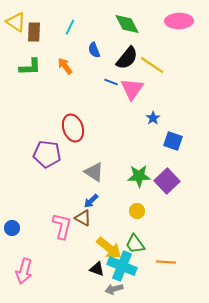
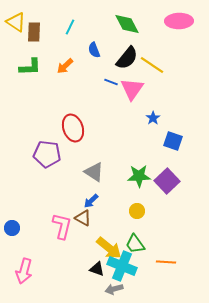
orange arrow: rotated 96 degrees counterclockwise
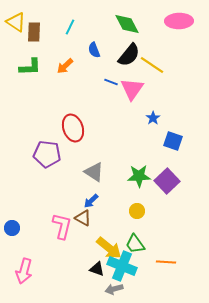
black semicircle: moved 2 px right, 3 px up
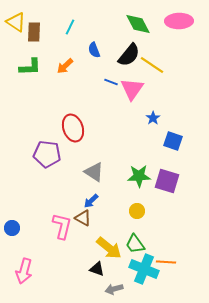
green diamond: moved 11 px right
purple square: rotated 30 degrees counterclockwise
cyan cross: moved 22 px right, 3 px down
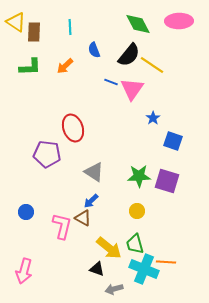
cyan line: rotated 28 degrees counterclockwise
blue circle: moved 14 px right, 16 px up
green trapezoid: rotated 20 degrees clockwise
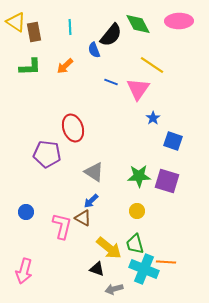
brown rectangle: rotated 12 degrees counterclockwise
black semicircle: moved 18 px left, 20 px up
pink triangle: moved 6 px right
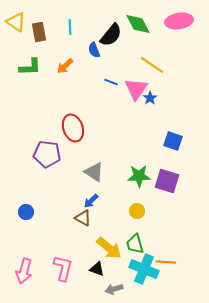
pink ellipse: rotated 8 degrees counterclockwise
brown rectangle: moved 5 px right
pink triangle: moved 2 px left
blue star: moved 3 px left, 20 px up
pink L-shape: moved 1 px right, 42 px down
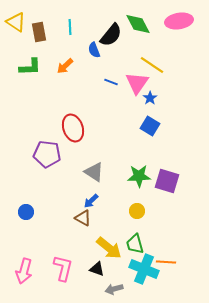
pink triangle: moved 1 px right, 6 px up
blue square: moved 23 px left, 15 px up; rotated 12 degrees clockwise
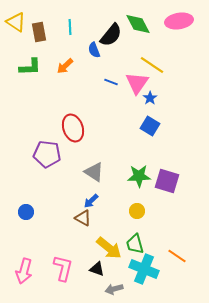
orange line: moved 11 px right, 6 px up; rotated 30 degrees clockwise
